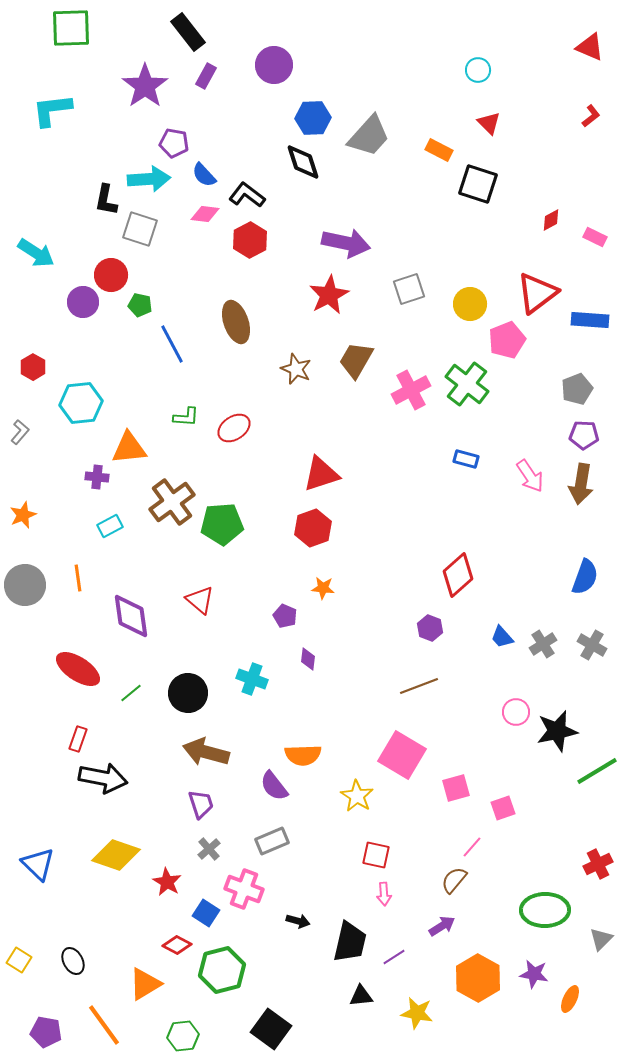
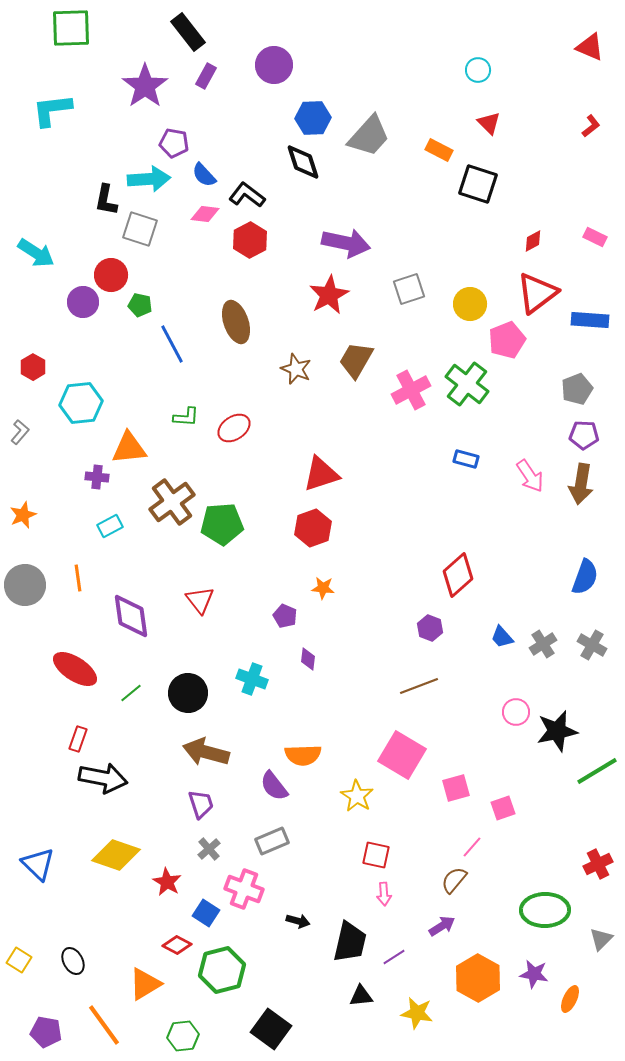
red L-shape at (591, 116): moved 10 px down
red diamond at (551, 220): moved 18 px left, 21 px down
red triangle at (200, 600): rotated 12 degrees clockwise
red ellipse at (78, 669): moved 3 px left
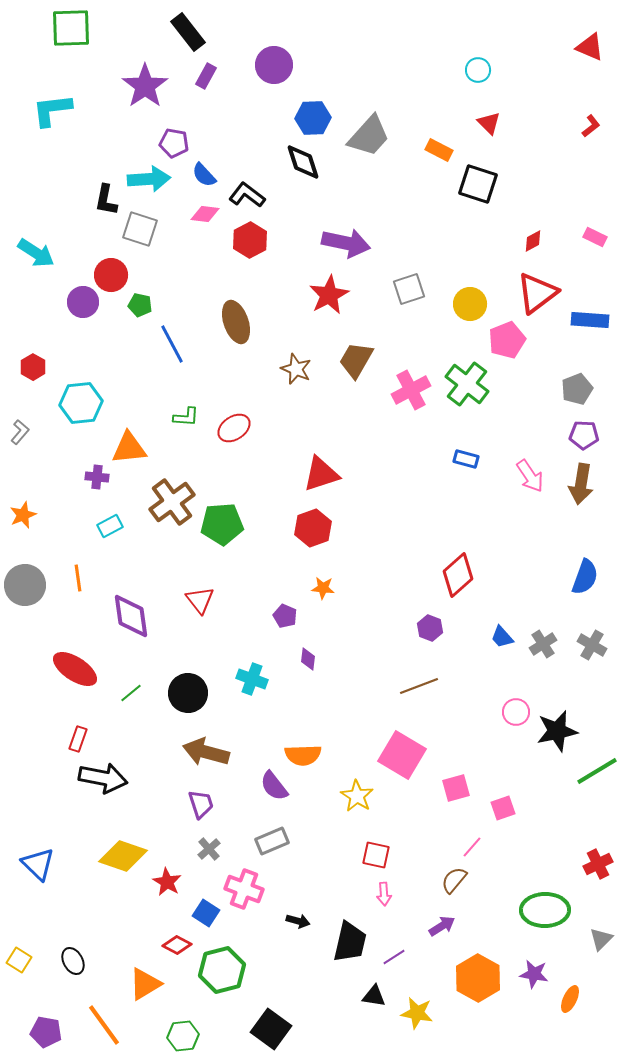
yellow diamond at (116, 855): moved 7 px right, 1 px down
black triangle at (361, 996): moved 13 px right; rotated 15 degrees clockwise
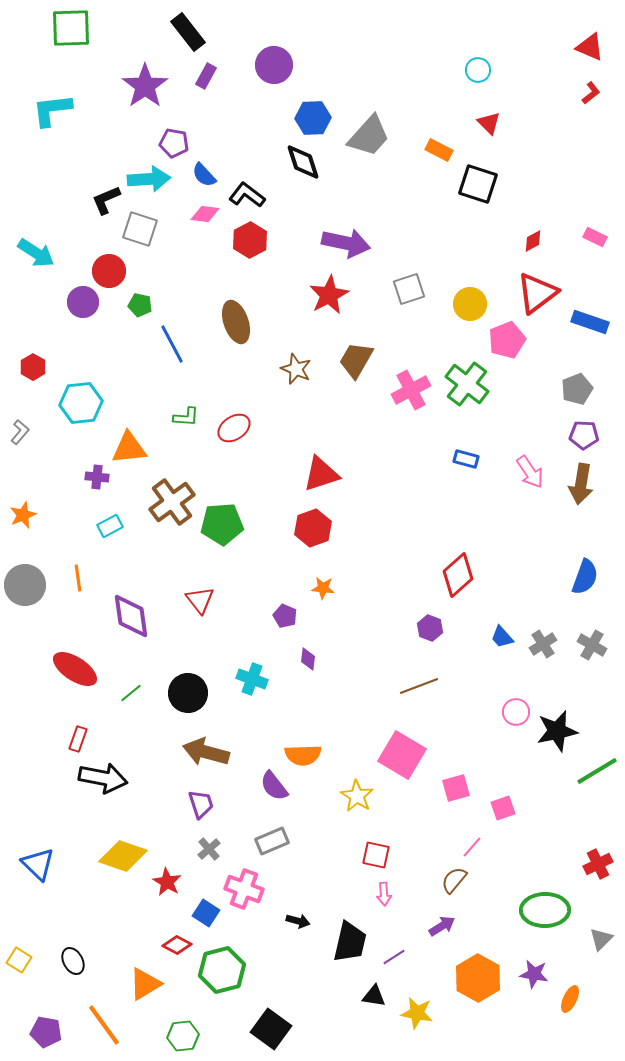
red L-shape at (591, 126): moved 33 px up
black L-shape at (106, 200): rotated 56 degrees clockwise
red circle at (111, 275): moved 2 px left, 4 px up
blue rectangle at (590, 320): moved 2 px down; rotated 15 degrees clockwise
pink arrow at (530, 476): moved 4 px up
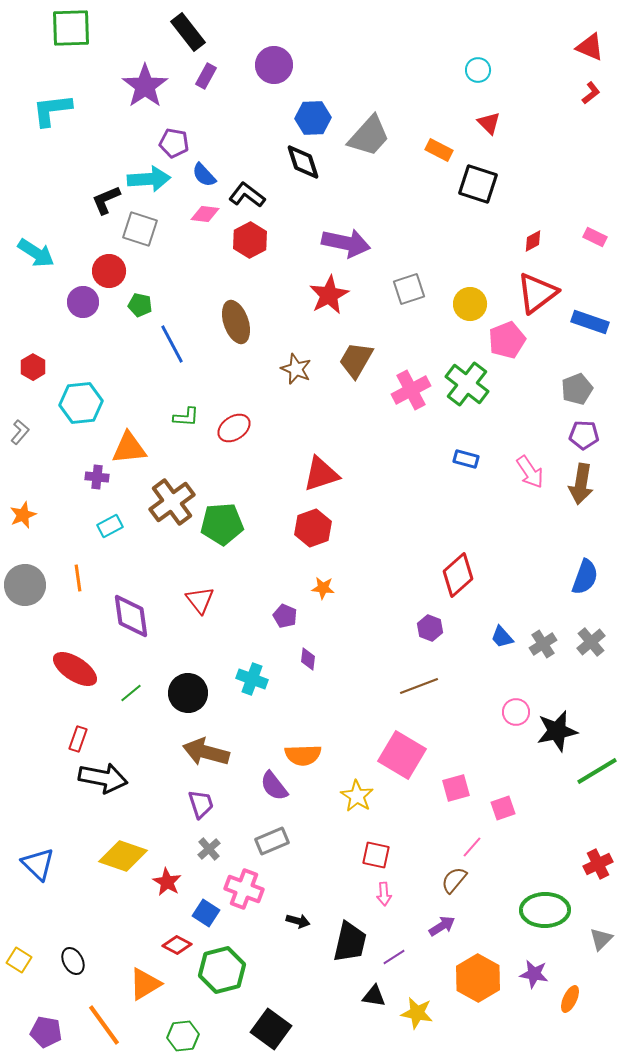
gray cross at (592, 645): moved 1 px left, 3 px up; rotated 20 degrees clockwise
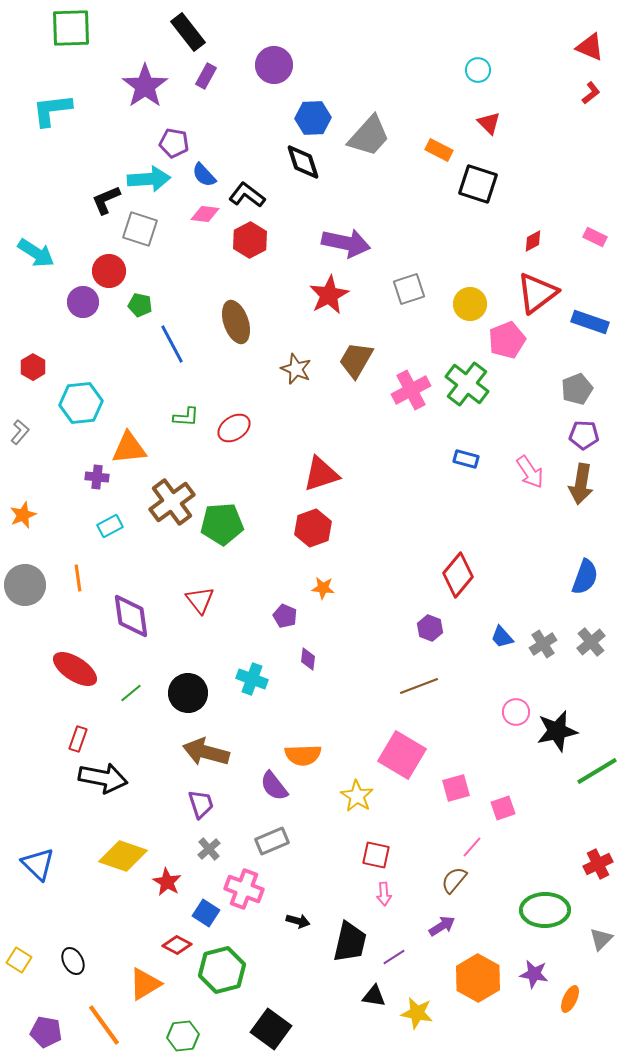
red diamond at (458, 575): rotated 9 degrees counterclockwise
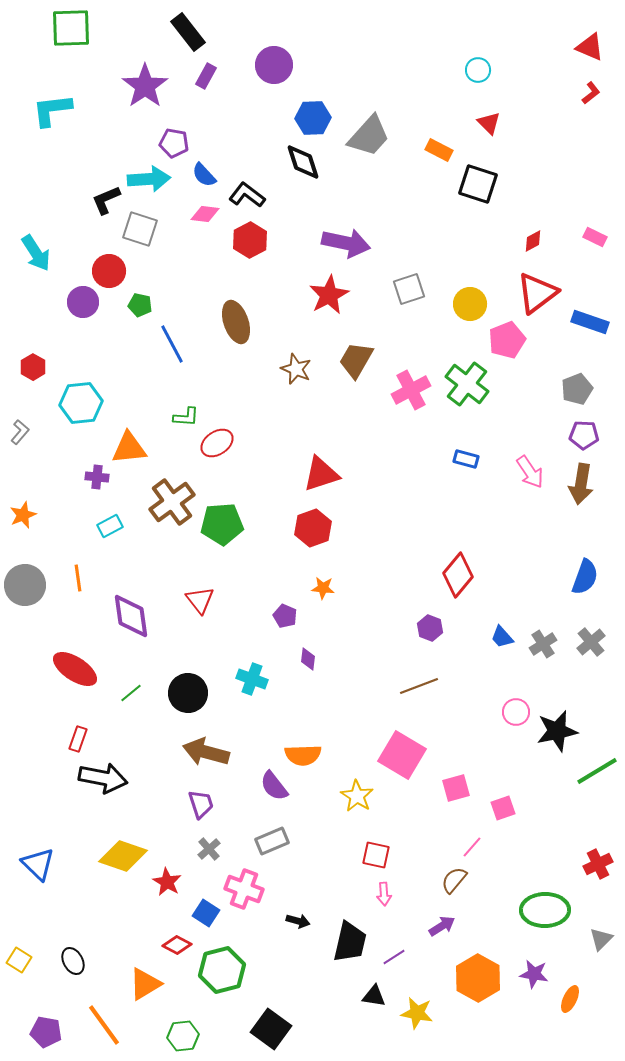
cyan arrow at (36, 253): rotated 24 degrees clockwise
red ellipse at (234, 428): moved 17 px left, 15 px down
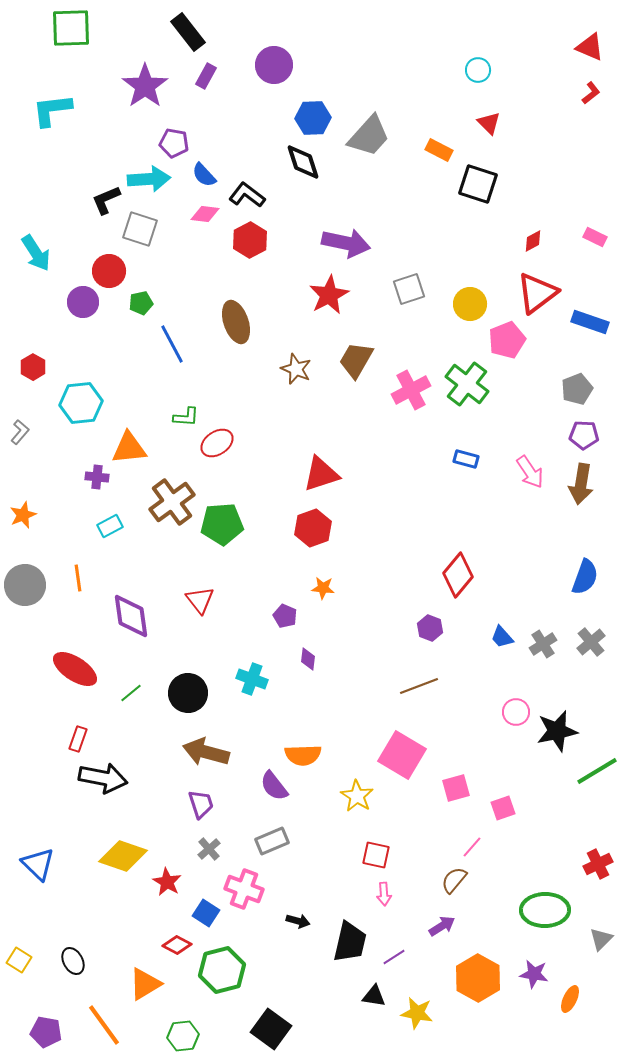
green pentagon at (140, 305): moved 1 px right, 2 px up; rotated 25 degrees counterclockwise
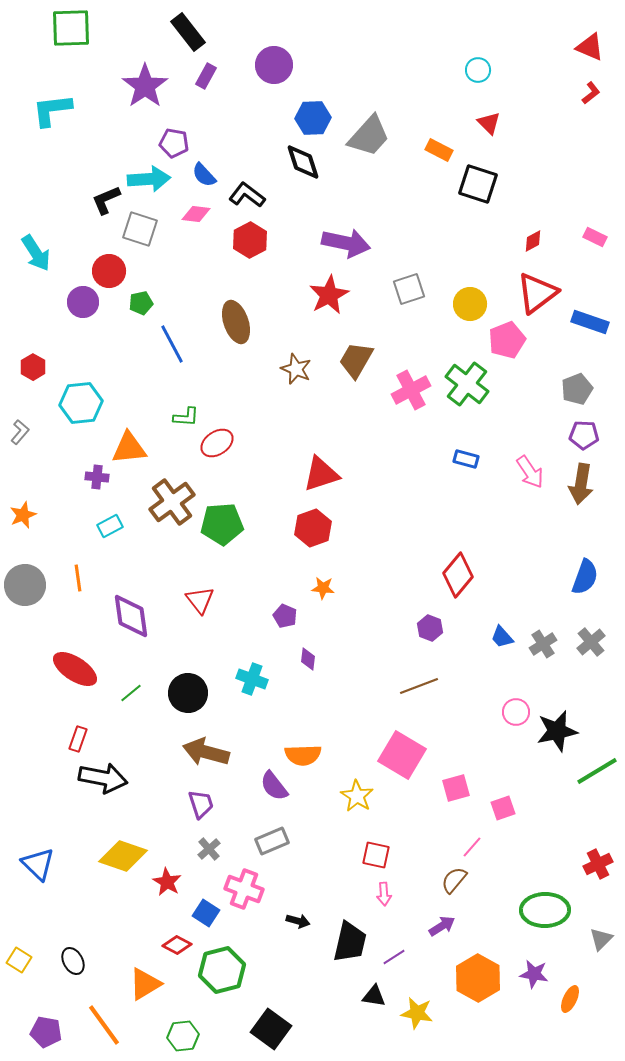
pink diamond at (205, 214): moved 9 px left
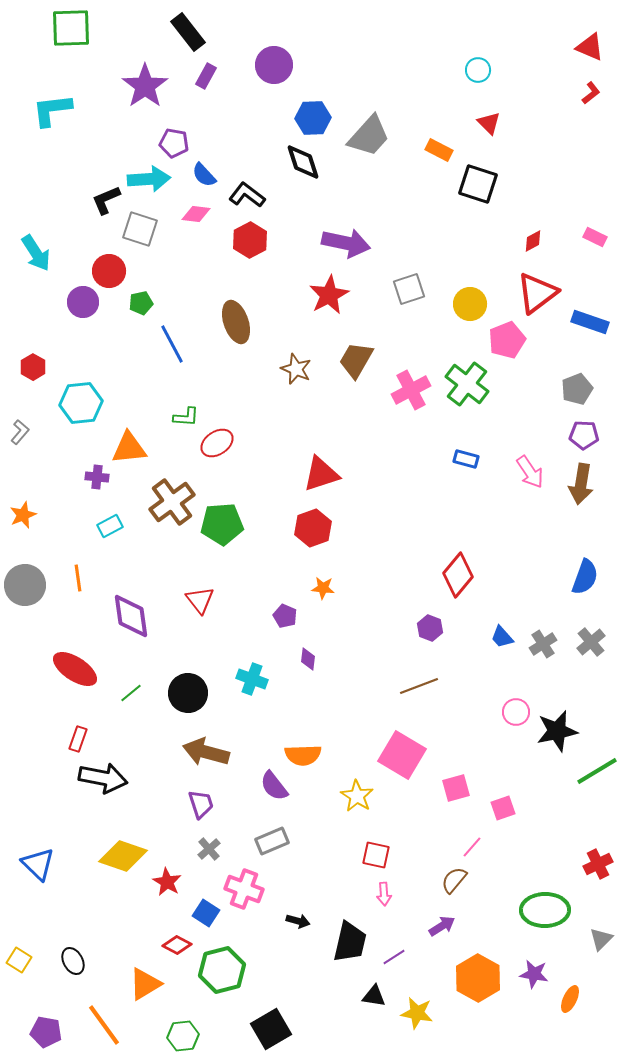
black square at (271, 1029): rotated 24 degrees clockwise
